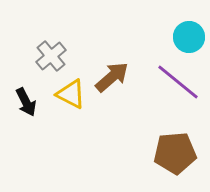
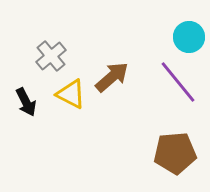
purple line: rotated 12 degrees clockwise
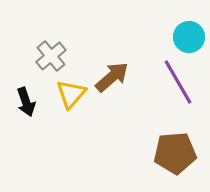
purple line: rotated 9 degrees clockwise
yellow triangle: rotated 44 degrees clockwise
black arrow: rotated 8 degrees clockwise
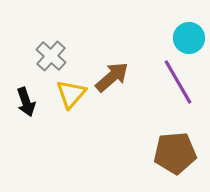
cyan circle: moved 1 px down
gray cross: rotated 8 degrees counterclockwise
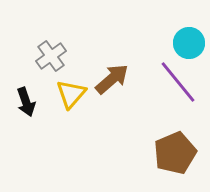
cyan circle: moved 5 px down
gray cross: rotated 12 degrees clockwise
brown arrow: moved 2 px down
purple line: rotated 9 degrees counterclockwise
brown pentagon: rotated 18 degrees counterclockwise
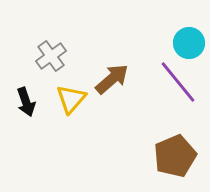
yellow triangle: moved 5 px down
brown pentagon: moved 3 px down
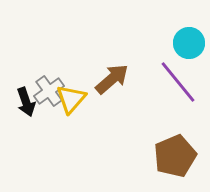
gray cross: moved 2 px left, 35 px down
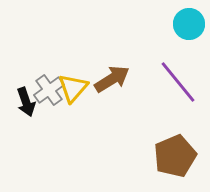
cyan circle: moved 19 px up
brown arrow: rotated 9 degrees clockwise
gray cross: moved 1 px up
yellow triangle: moved 2 px right, 11 px up
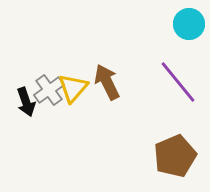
brown arrow: moved 5 px left, 3 px down; rotated 84 degrees counterclockwise
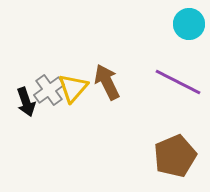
purple line: rotated 24 degrees counterclockwise
